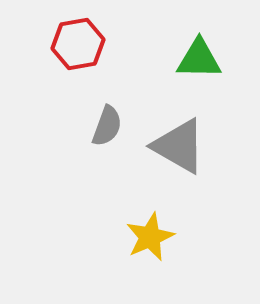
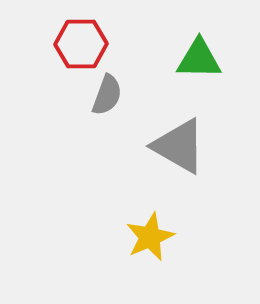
red hexagon: moved 3 px right; rotated 9 degrees clockwise
gray semicircle: moved 31 px up
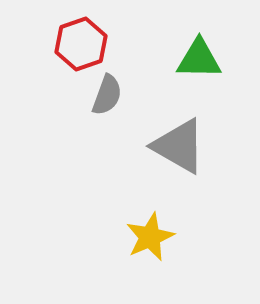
red hexagon: rotated 18 degrees counterclockwise
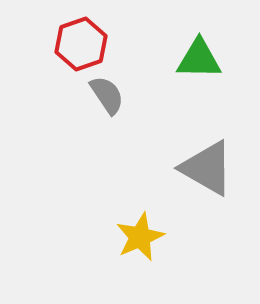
gray semicircle: rotated 54 degrees counterclockwise
gray triangle: moved 28 px right, 22 px down
yellow star: moved 10 px left
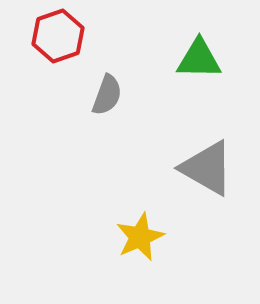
red hexagon: moved 23 px left, 8 px up
gray semicircle: rotated 54 degrees clockwise
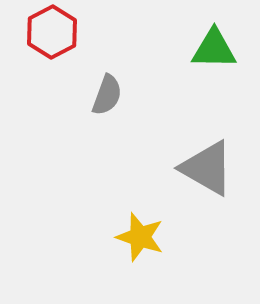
red hexagon: moved 6 px left, 4 px up; rotated 9 degrees counterclockwise
green triangle: moved 15 px right, 10 px up
yellow star: rotated 30 degrees counterclockwise
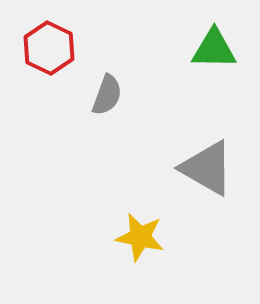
red hexagon: moved 3 px left, 16 px down; rotated 6 degrees counterclockwise
yellow star: rotated 6 degrees counterclockwise
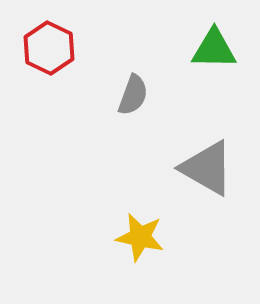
gray semicircle: moved 26 px right
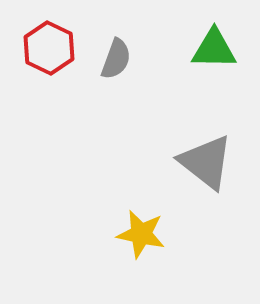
gray semicircle: moved 17 px left, 36 px up
gray triangle: moved 1 px left, 6 px up; rotated 8 degrees clockwise
yellow star: moved 1 px right, 3 px up
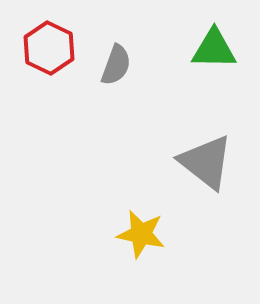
gray semicircle: moved 6 px down
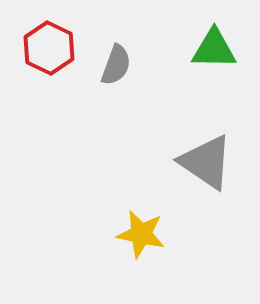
gray triangle: rotated 4 degrees counterclockwise
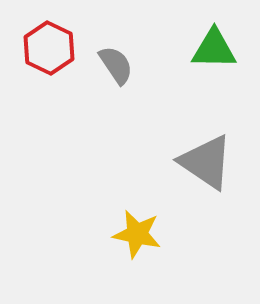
gray semicircle: rotated 54 degrees counterclockwise
yellow star: moved 4 px left
